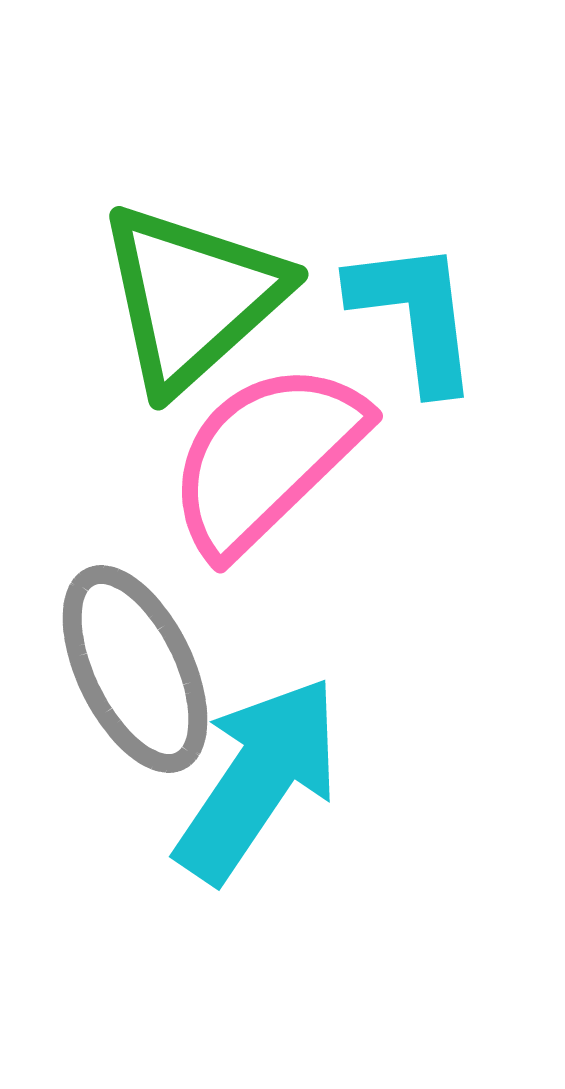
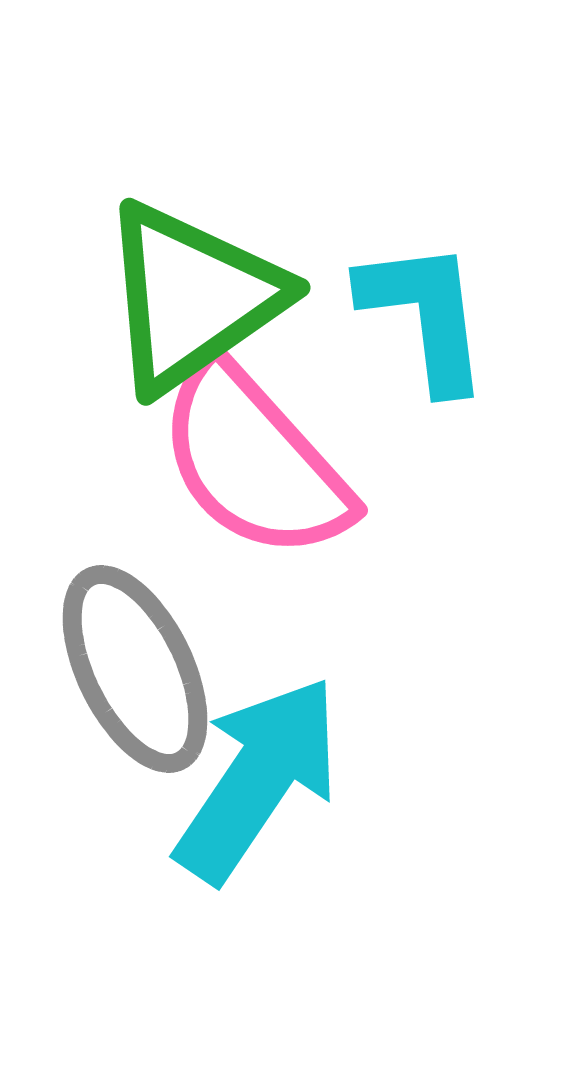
green triangle: rotated 7 degrees clockwise
cyan L-shape: moved 10 px right
pink semicircle: moved 12 px left, 3 px down; rotated 88 degrees counterclockwise
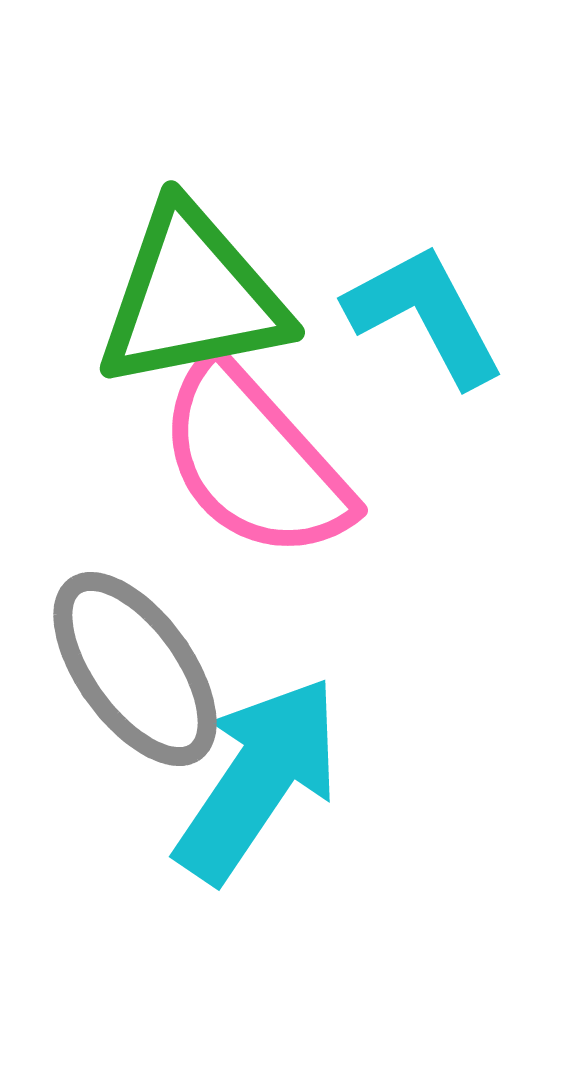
green triangle: rotated 24 degrees clockwise
cyan L-shape: rotated 21 degrees counterclockwise
gray ellipse: rotated 10 degrees counterclockwise
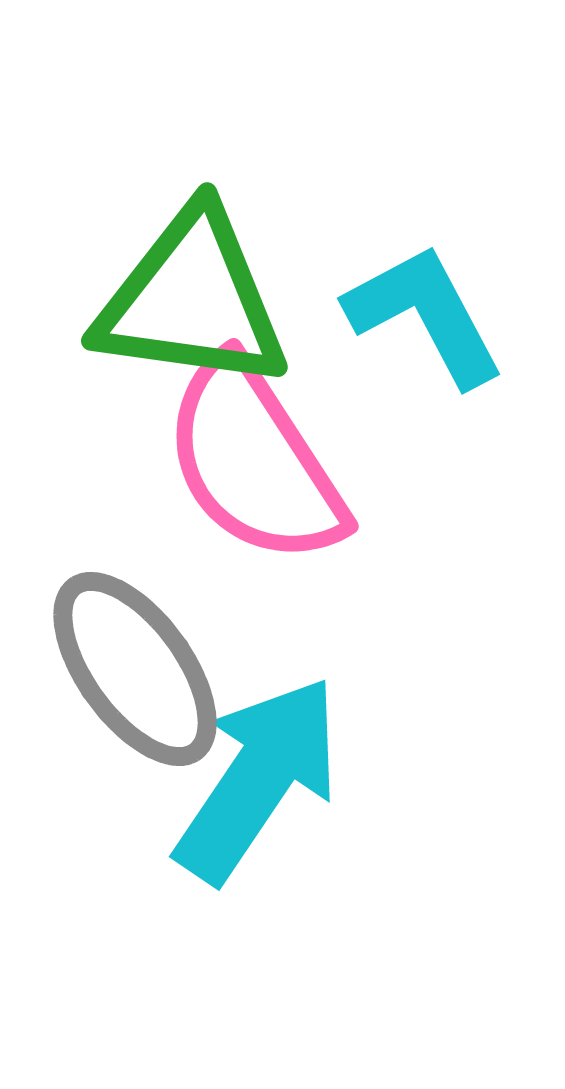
green triangle: moved 3 px down; rotated 19 degrees clockwise
pink semicircle: rotated 9 degrees clockwise
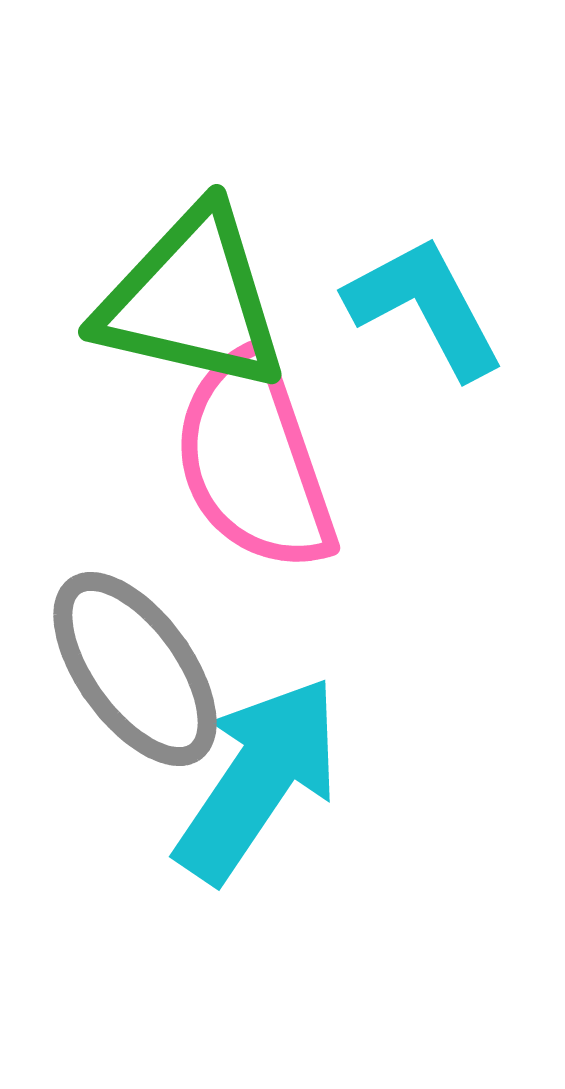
green triangle: rotated 5 degrees clockwise
cyan L-shape: moved 8 px up
pink semicircle: rotated 14 degrees clockwise
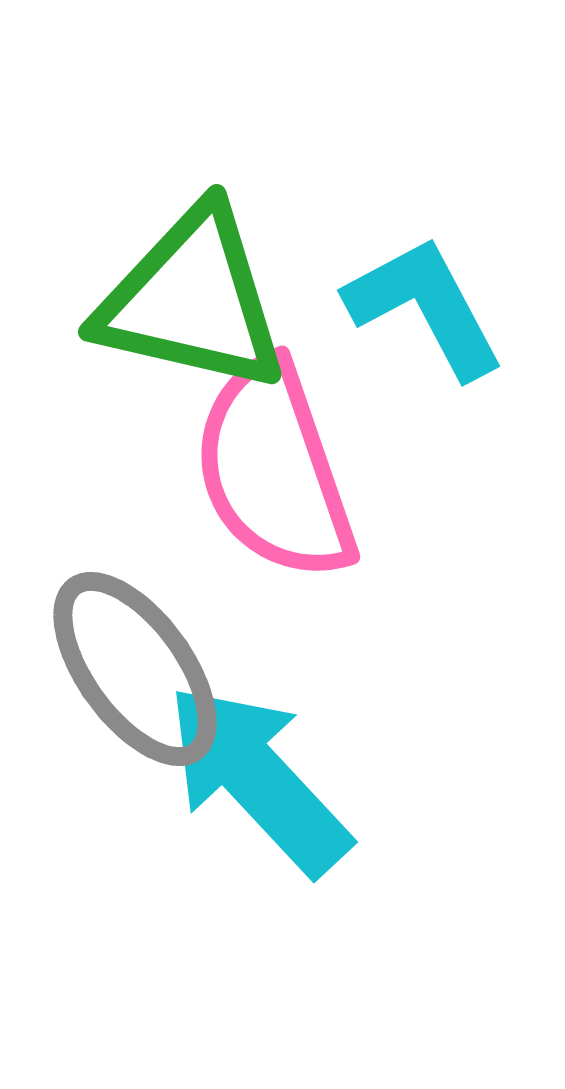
pink semicircle: moved 20 px right, 9 px down
cyan arrow: rotated 77 degrees counterclockwise
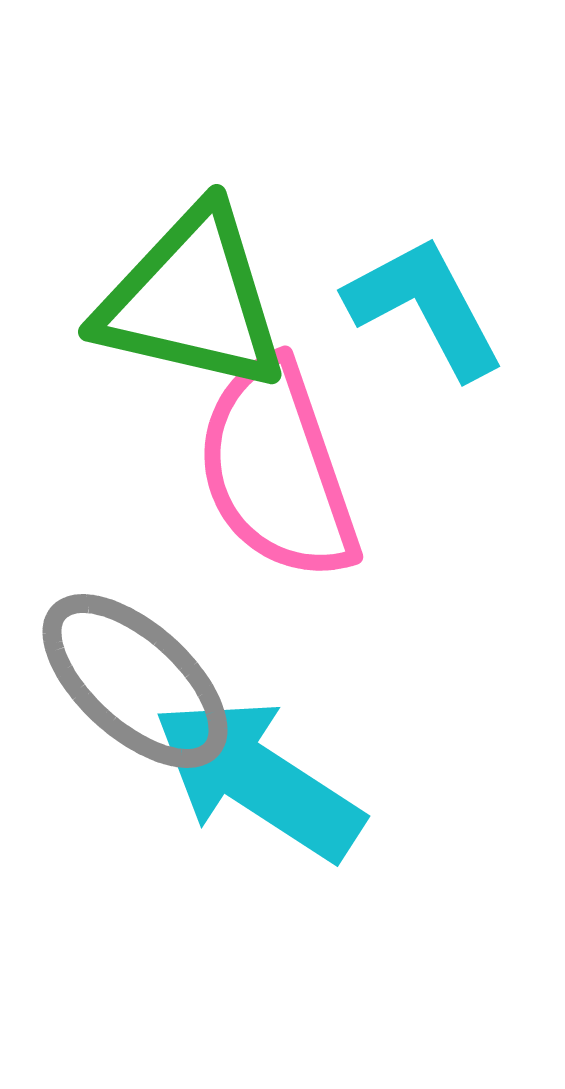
pink semicircle: moved 3 px right
gray ellipse: moved 12 px down; rotated 12 degrees counterclockwise
cyan arrow: rotated 14 degrees counterclockwise
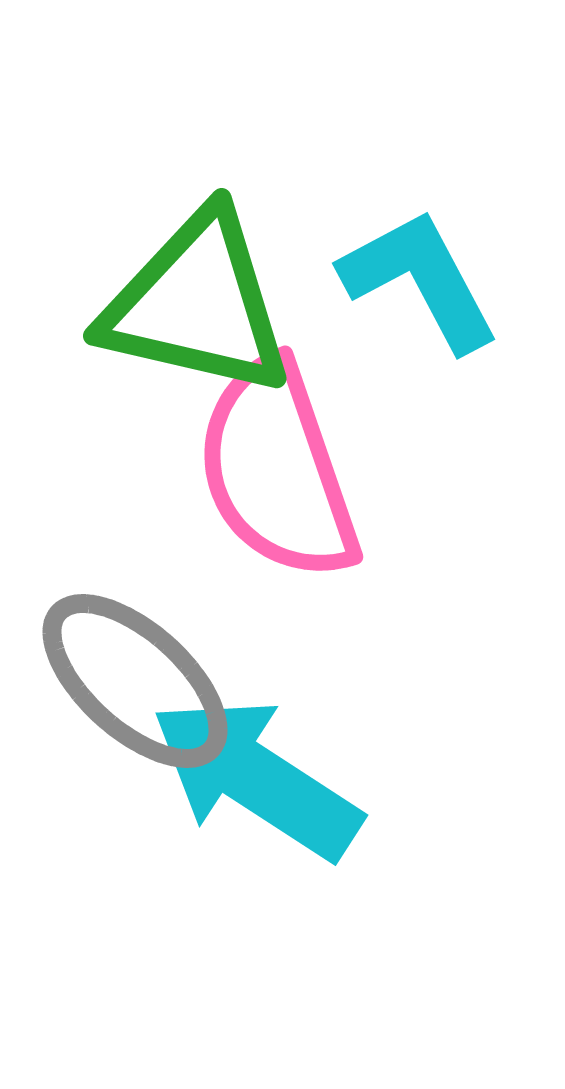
green triangle: moved 5 px right, 4 px down
cyan L-shape: moved 5 px left, 27 px up
cyan arrow: moved 2 px left, 1 px up
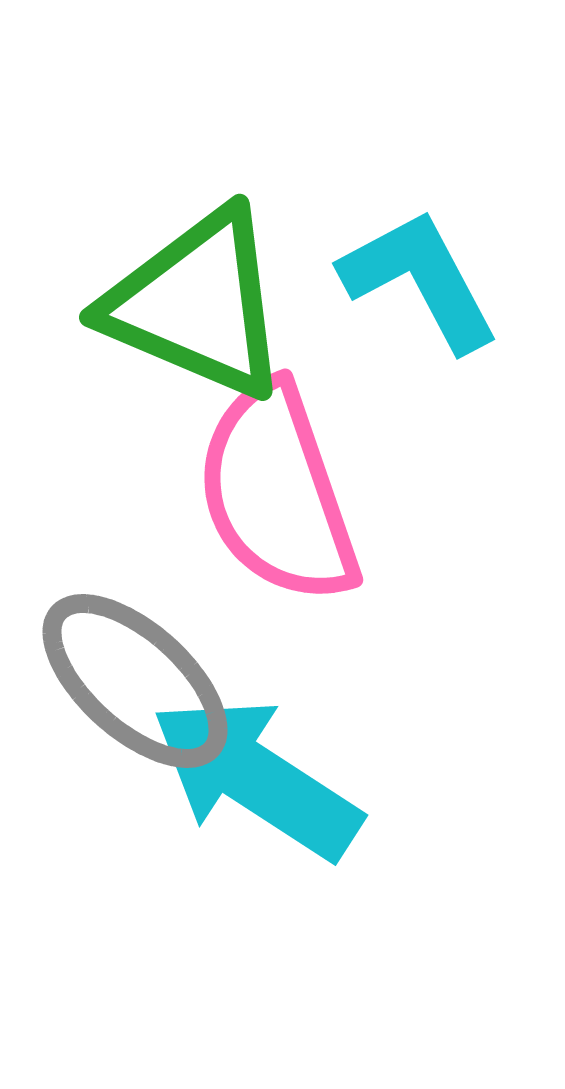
green triangle: rotated 10 degrees clockwise
pink semicircle: moved 23 px down
